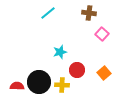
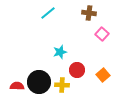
orange square: moved 1 px left, 2 px down
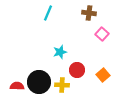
cyan line: rotated 28 degrees counterclockwise
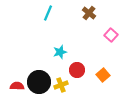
brown cross: rotated 32 degrees clockwise
pink square: moved 9 px right, 1 px down
yellow cross: moved 1 px left; rotated 24 degrees counterclockwise
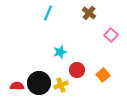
black circle: moved 1 px down
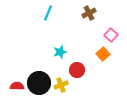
brown cross: rotated 24 degrees clockwise
orange square: moved 21 px up
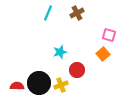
brown cross: moved 12 px left
pink square: moved 2 px left; rotated 24 degrees counterclockwise
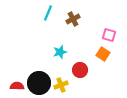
brown cross: moved 4 px left, 6 px down
orange square: rotated 16 degrees counterclockwise
red circle: moved 3 px right
